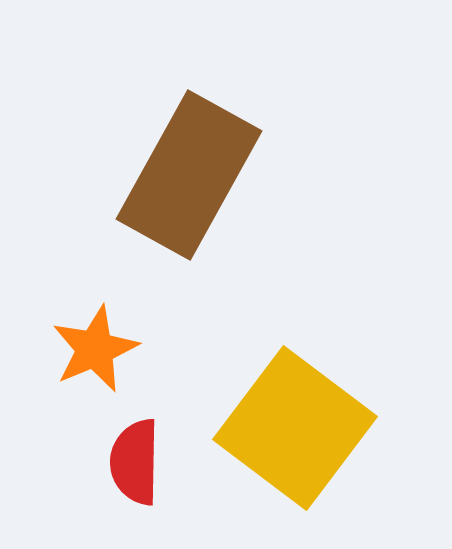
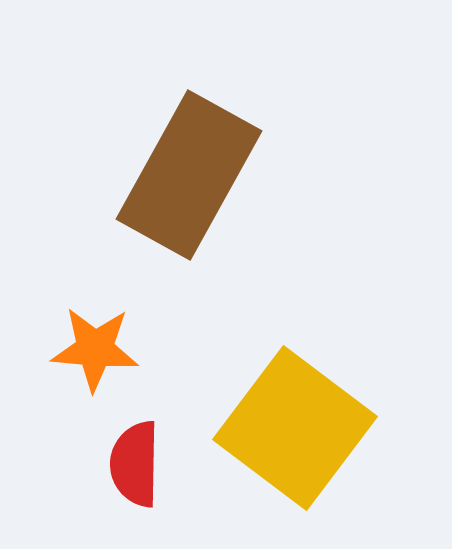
orange star: rotated 28 degrees clockwise
red semicircle: moved 2 px down
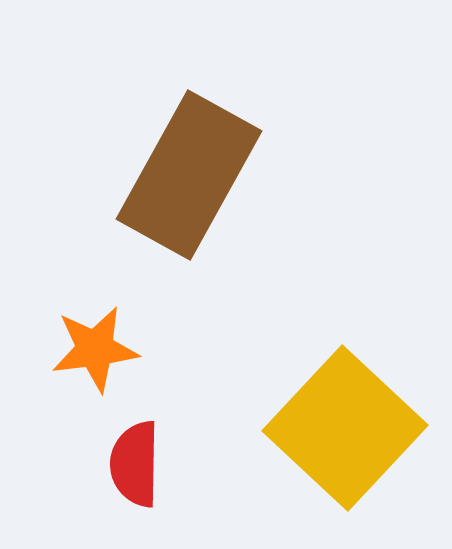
orange star: rotated 12 degrees counterclockwise
yellow square: moved 50 px right; rotated 6 degrees clockwise
